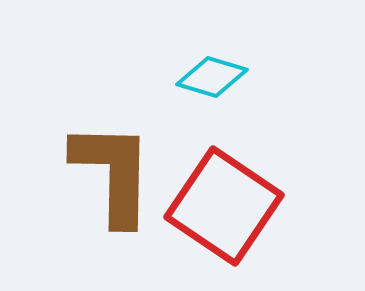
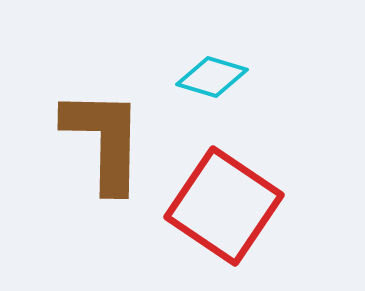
brown L-shape: moved 9 px left, 33 px up
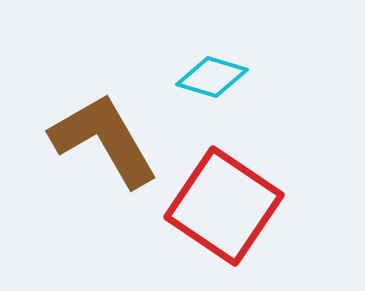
brown L-shape: rotated 31 degrees counterclockwise
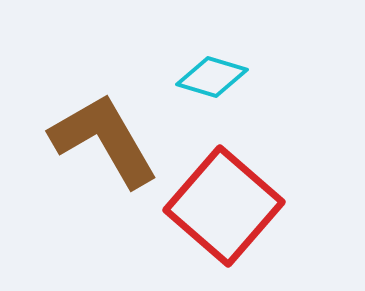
red square: rotated 7 degrees clockwise
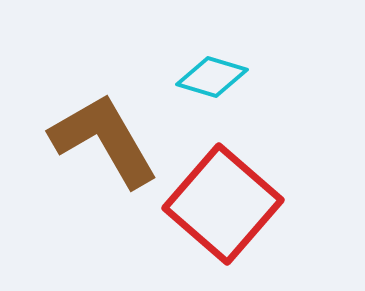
red square: moved 1 px left, 2 px up
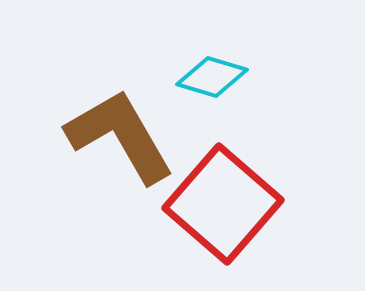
brown L-shape: moved 16 px right, 4 px up
